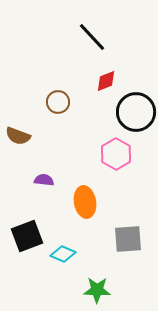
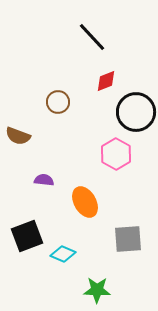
orange ellipse: rotated 20 degrees counterclockwise
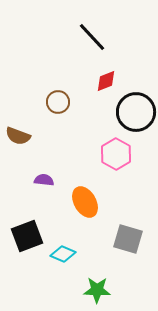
gray square: rotated 20 degrees clockwise
